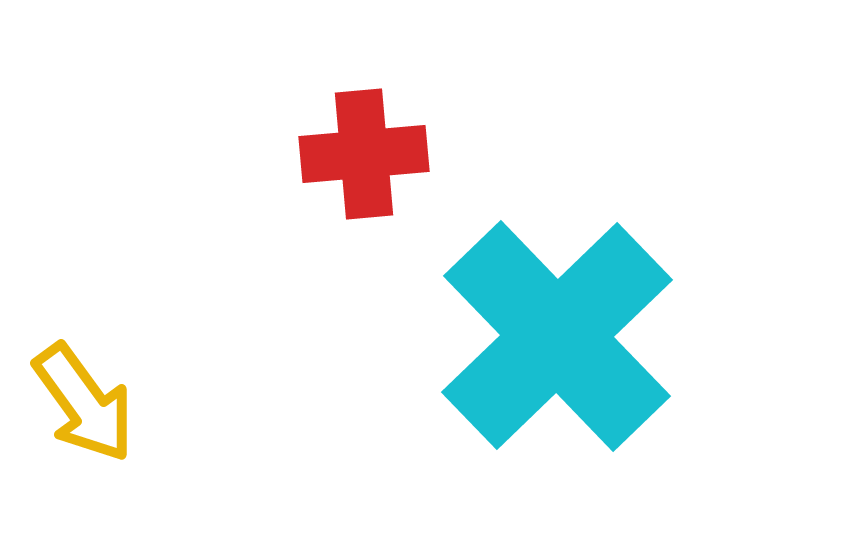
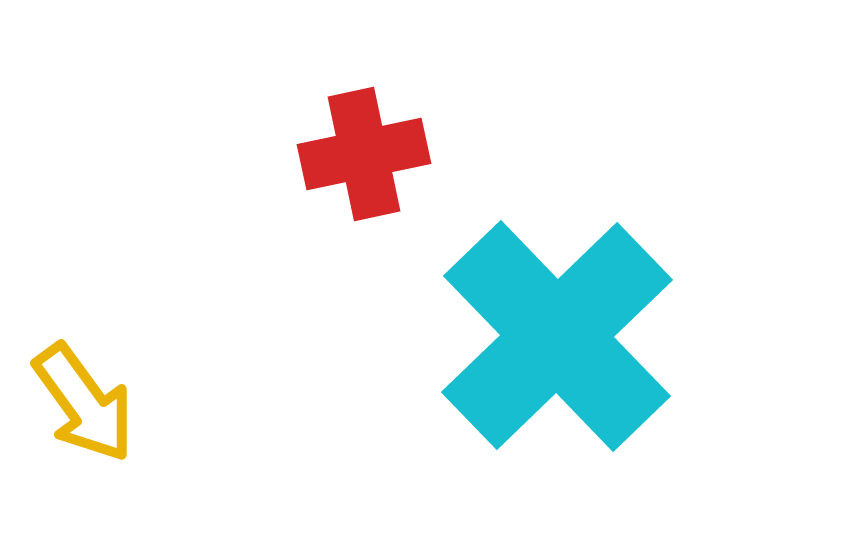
red cross: rotated 7 degrees counterclockwise
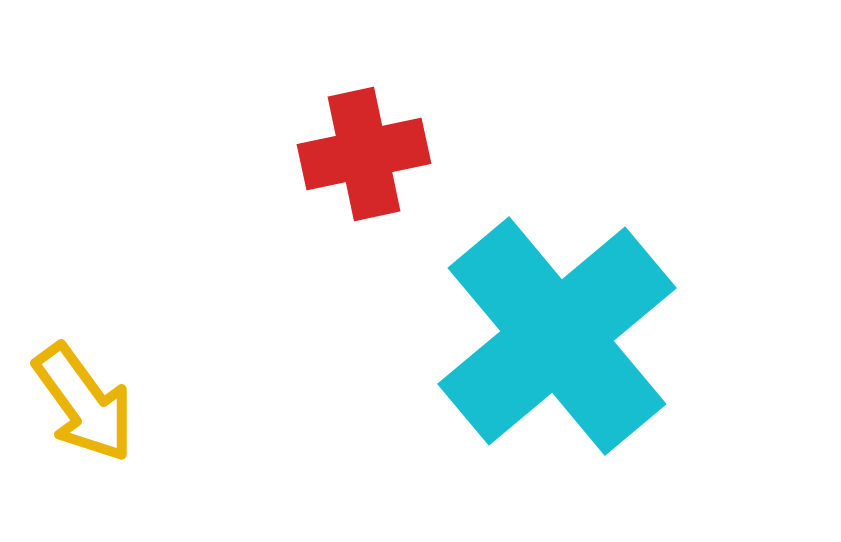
cyan cross: rotated 4 degrees clockwise
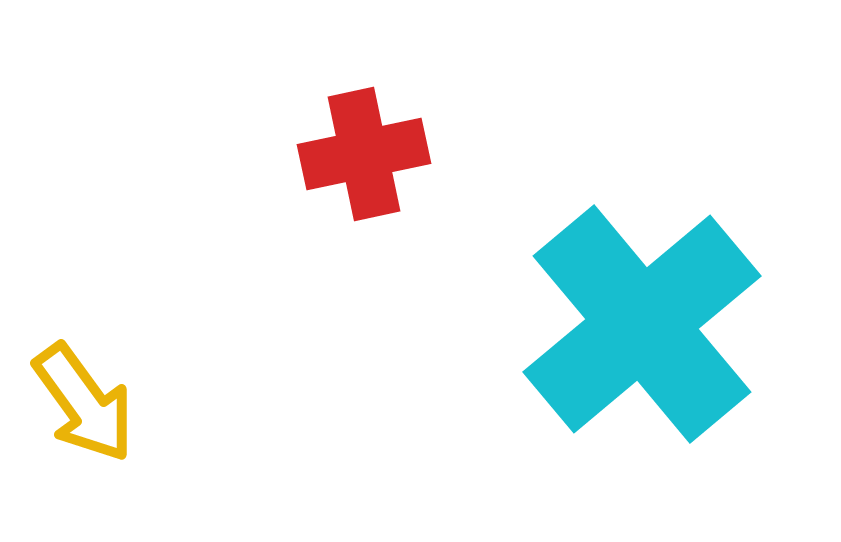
cyan cross: moved 85 px right, 12 px up
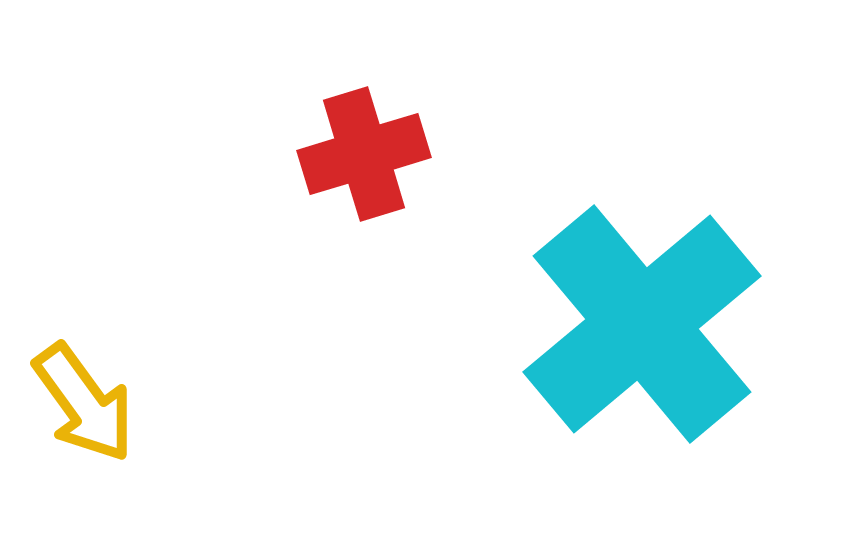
red cross: rotated 5 degrees counterclockwise
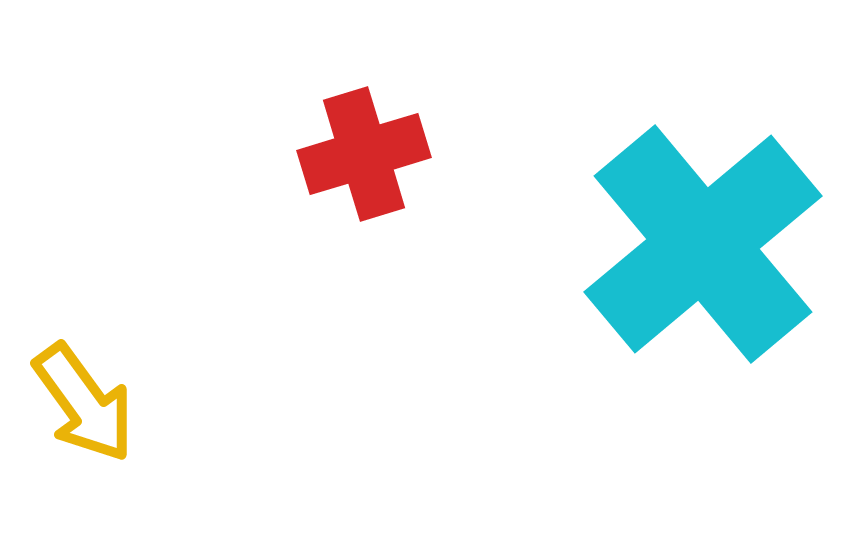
cyan cross: moved 61 px right, 80 px up
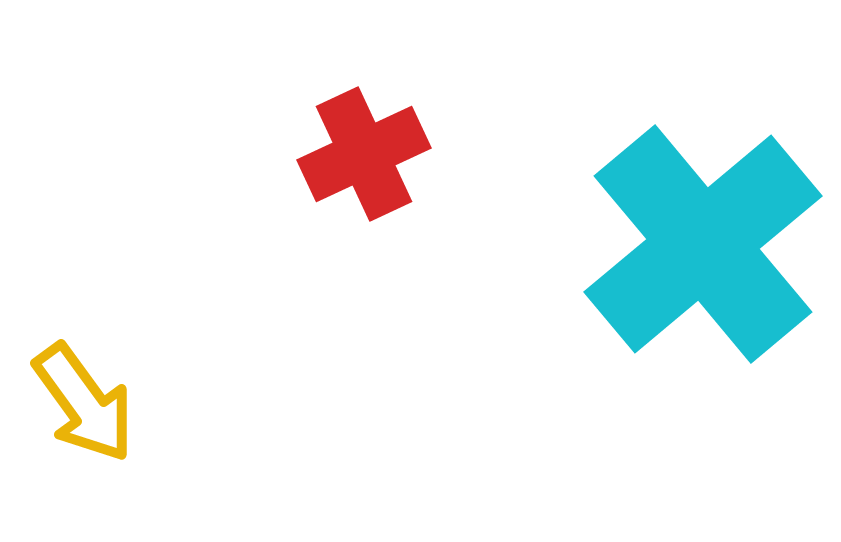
red cross: rotated 8 degrees counterclockwise
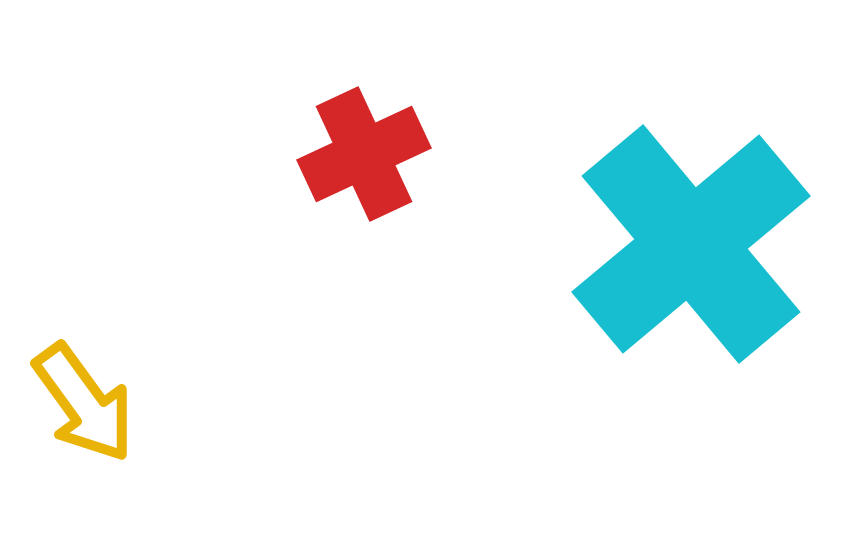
cyan cross: moved 12 px left
